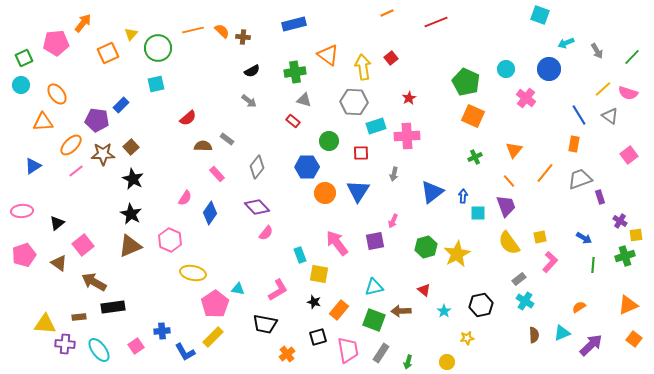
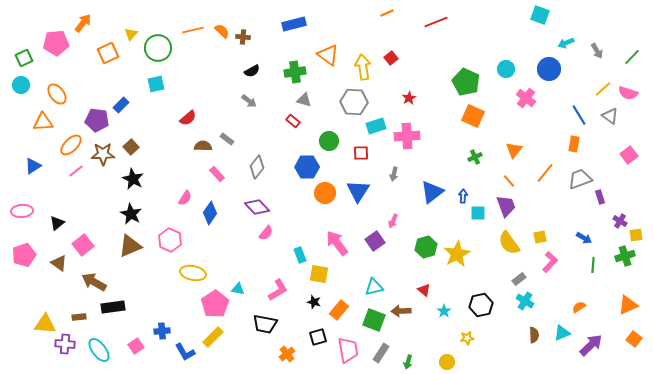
purple square at (375, 241): rotated 24 degrees counterclockwise
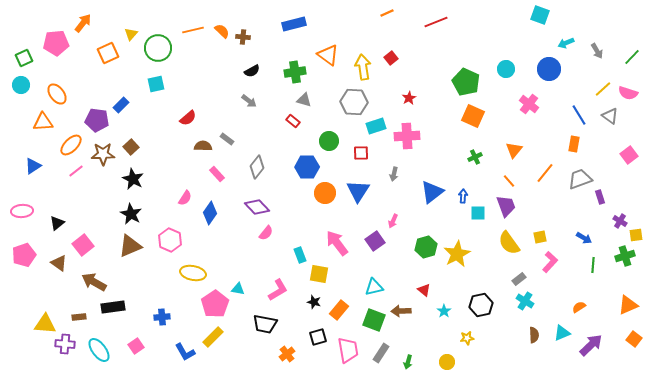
pink cross at (526, 98): moved 3 px right, 6 px down
blue cross at (162, 331): moved 14 px up
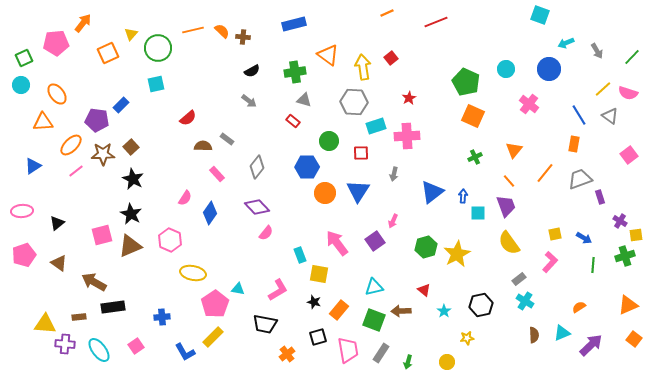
yellow square at (540, 237): moved 15 px right, 3 px up
pink square at (83, 245): moved 19 px right, 10 px up; rotated 25 degrees clockwise
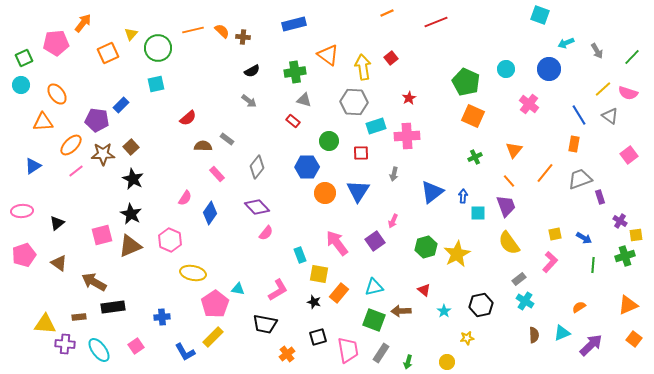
orange rectangle at (339, 310): moved 17 px up
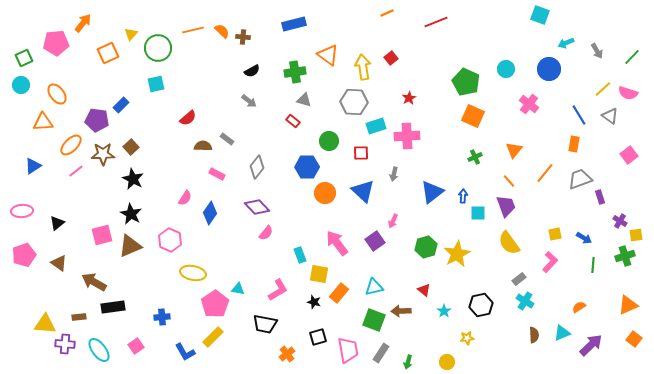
pink rectangle at (217, 174): rotated 21 degrees counterclockwise
blue triangle at (358, 191): moved 5 px right; rotated 20 degrees counterclockwise
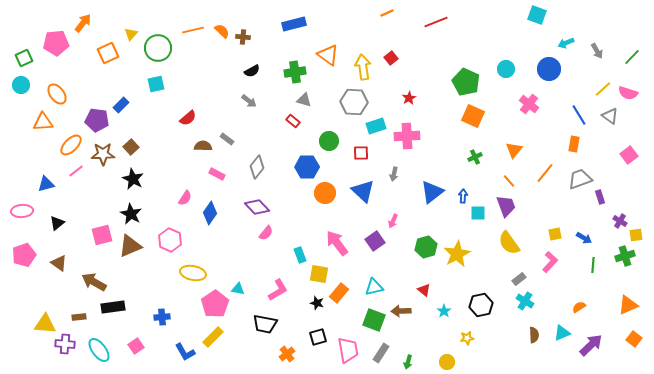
cyan square at (540, 15): moved 3 px left
blue triangle at (33, 166): moved 13 px right, 18 px down; rotated 18 degrees clockwise
black star at (314, 302): moved 3 px right, 1 px down
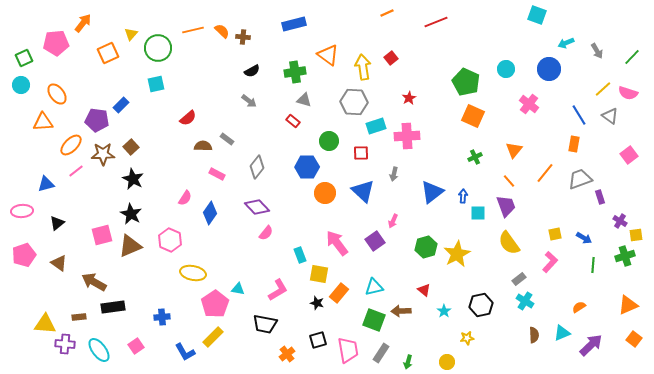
black square at (318, 337): moved 3 px down
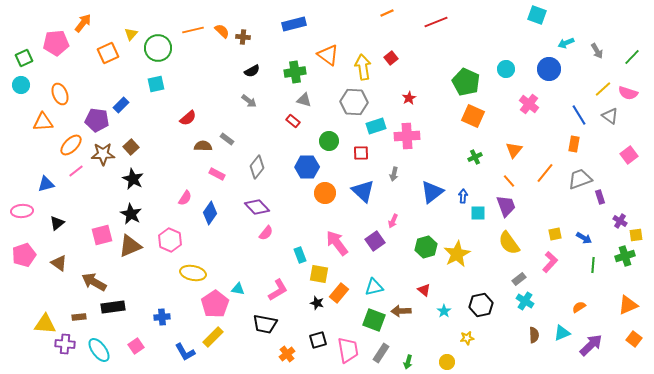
orange ellipse at (57, 94): moved 3 px right; rotated 15 degrees clockwise
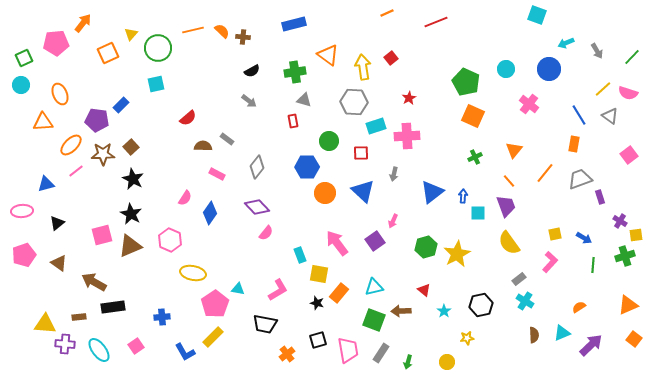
red rectangle at (293, 121): rotated 40 degrees clockwise
